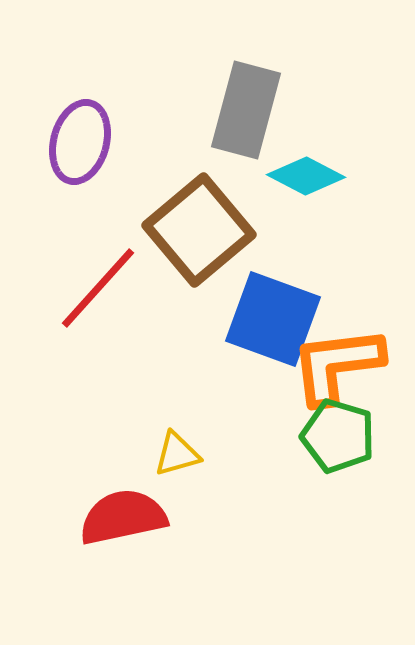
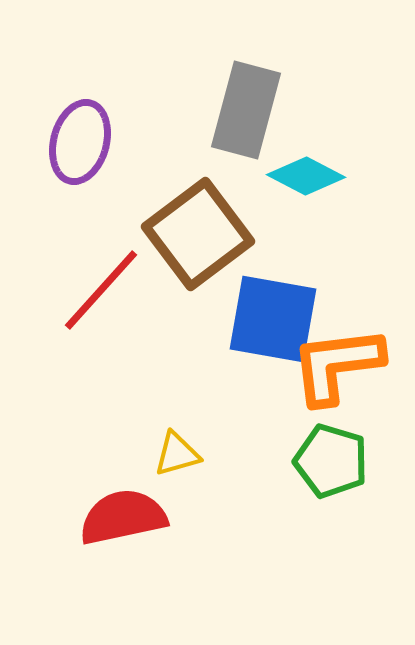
brown square: moved 1 px left, 4 px down; rotated 3 degrees clockwise
red line: moved 3 px right, 2 px down
blue square: rotated 10 degrees counterclockwise
green pentagon: moved 7 px left, 25 px down
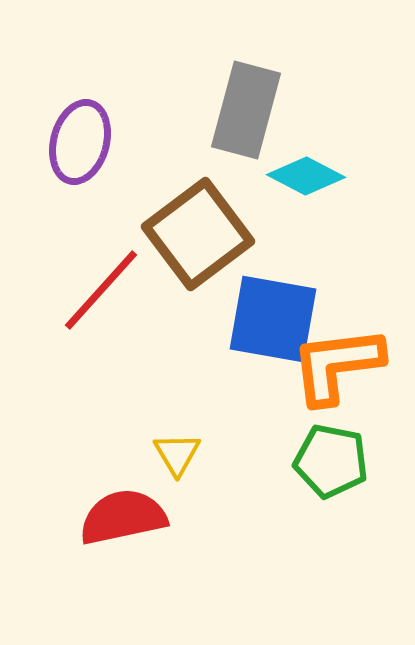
yellow triangle: rotated 45 degrees counterclockwise
green pentagon: rotated 6 degrees counterclockwise
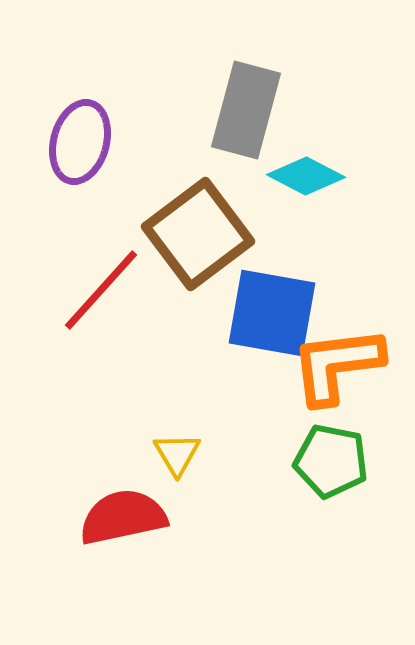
blue square: moved 1 px left, 6 px up
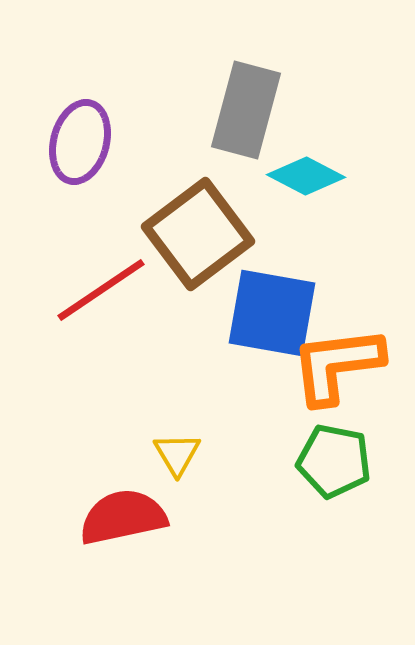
red line: rotated 14 degrees clockwise
green pentagon: moved 3 px right
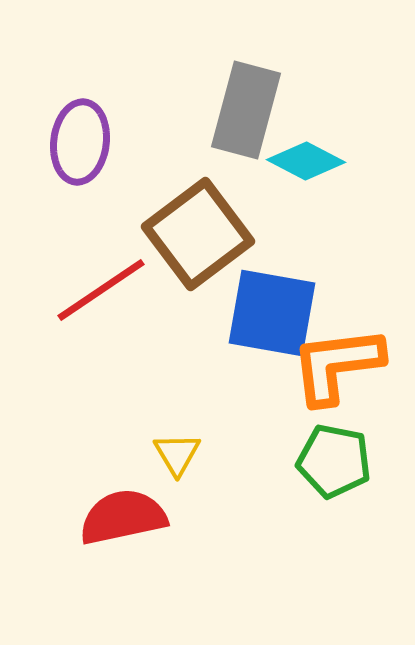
purple ellipse: rotated 8 degrees counterclockwise
cyan diamond: moved 15 px up
